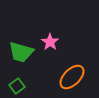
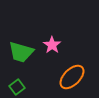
pink star: moved 2 px right, 3 px down
green square: moved 1 px down
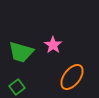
pink star: moved 1 px right
orange ellipse: rotated 8 degrees counterclockwise
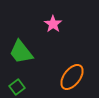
pink star: moved 21 px up
green trapezoid: rotated 36 degrees clockwise
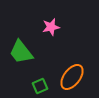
pink star: moved 2 px left, 3 px down; rotated 24 degrees clockwise
green square: moved 23 px right, 1 px up; rotated 14 degrees clockwise
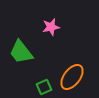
green square: moved 4 px right, 1 px down
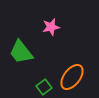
green square: rotated 14 degrees counterclockwise
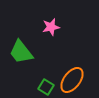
orange ellipse: moved 3 px down
green square: moved 2 px right; rotated 21 degrees counterclockwise
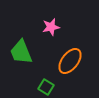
green trapezoid: rotated 16 degrees clockwise
orange ellipse: moved 2 px left, 19 px up
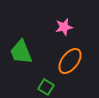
pink star: moved 13 px right
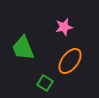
green trapezoid: moved 2 px right, 4 px up
green square: moved 1 px left, 4 px up
